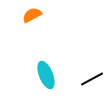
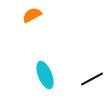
cyan ellipse: moved 1 px left
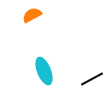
cyan ellipse: moved 1 px left, 4 px up
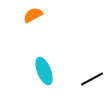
orange semicircle: moved 1 px right
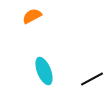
orange semicircle: moved 1 px left, 1 px down
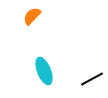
orange semicircle: rotated 18 degrees counterclockwise
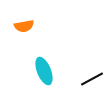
orange semicircle: moved 8 px left, 10 px down; rotated 144 degrees counterclockwise
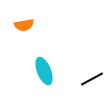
orange semicircle: moved 1 px up
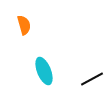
orange semicircle: rotated 96 degrees counterclockwise
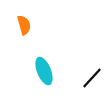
black line: moved 1 px up; rotated 20 degrees counterclockwise
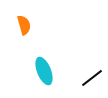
black line: rotated 10 degrees clockwise
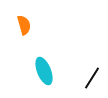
black line: rotated 20 degrees counterclockwise
